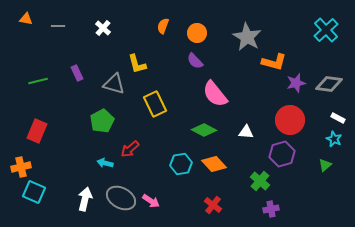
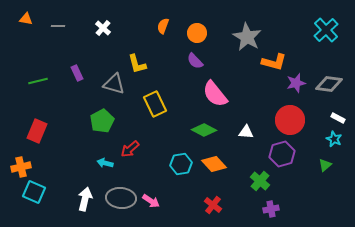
gray ellipse: rotated 24 degrees counterclockwise
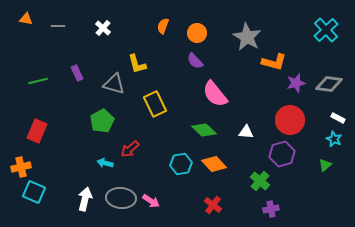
green diamond: rotated 15 degrees clockwise
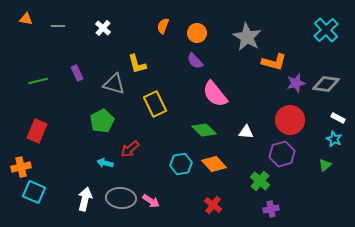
gray diamond: moved 3 px left
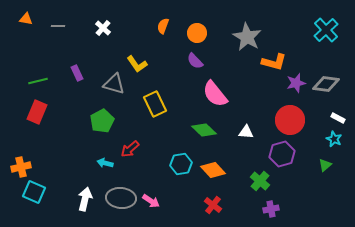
yellow L-shape: rotated 20 degrees counterclockwise
red rectangle: moved 19 px up
orange diamond: moved 1 px left, 6 px down
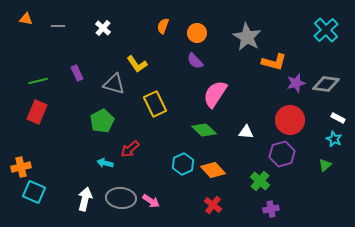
pink semicircle: rotated 72 degrees clockwise
cyan hexagon: moved 2 px right; rotated 15 degrees counterclockwise
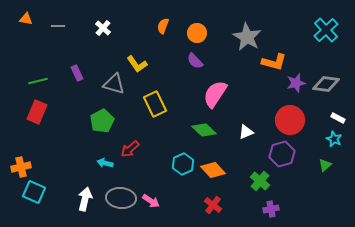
white triangle: rotated 28 degrees counterclockwise
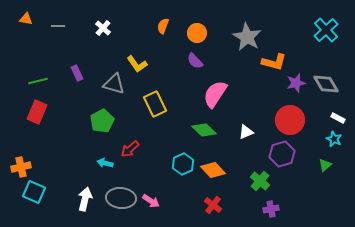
gray diamond: rotated 52 degrees clockwise
